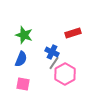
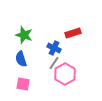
blue cross: moved 2 px right, 4 px up
blue semicircle: rotated 140 degrees clockwise
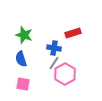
blue cross: rotated 16 degrees counterclockwise
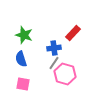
red rectangle: rotated 28 degrees counterclockwise
blue cross: rotated 16 degrees counterclockwise
pink hexagon: rotated 15 degrees counterclockwise
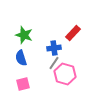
blue semicircle: moved 1 px up
pink square: rotated 24 degrees counterclockwise
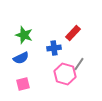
blue semicircle: rotated 98 degrees counterclockwise
gray line: moved 25 px right, 1 px down
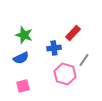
gray line: moved 5 px right, 4 px up
pink square: moved 2 px down
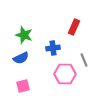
red rectangle: moved 1 px right, 6 px up; rotated 21 degrees counterclockwise
blue cross: moved 1 px left
gray line: rotated 56 degrees counterclockwise
pink hexagon: rotated 15 degrees counterclockwise
